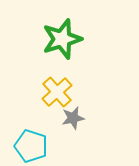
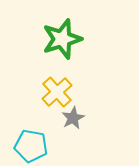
gray star: rotated 15 degrees counterclockwise
cyan pentagon: rotated 8 degrees counterclockwise
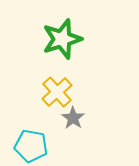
gray star: rotated 10 degrees counterclockwise
